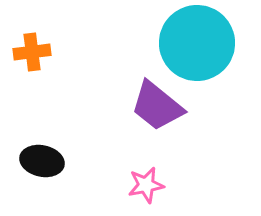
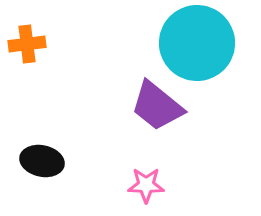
orange cross: moved 5 px left, 8 px up
pink star: rotated 12 degrees clockwise
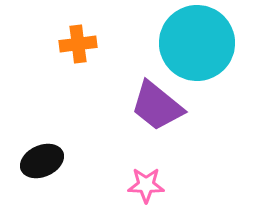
orange cross: moved 51 px right
black ellipse: rotated 36 degrees counterclockwise
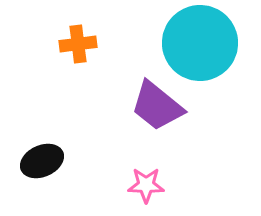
cyan circle: moved 3 px right
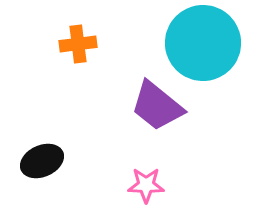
cyan circle: moved 3 px right
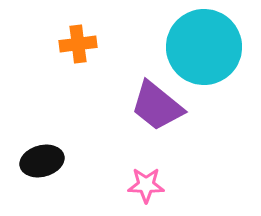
cyan circle: moved 1 px right, 4 px down
black ellipse: rotated 9 degrees clockwise
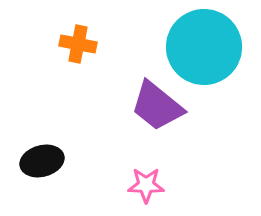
orange cross: rotated 18 degrees clockwise
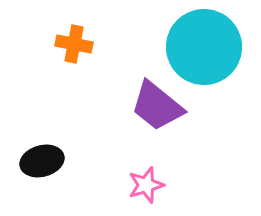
orange cross: moved 4 px left
pink star: rotated 18 degrees counterclockwise
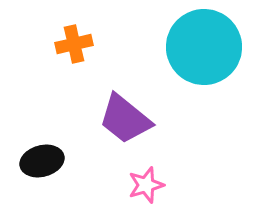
orange cross: rotated 24 degrees counterclockwise
purple trapezoid: moved 32 px left, 13 px down
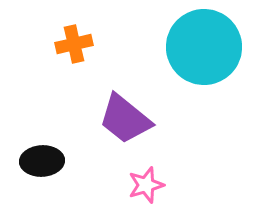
black ellipse: rotated 12 degrees clockwise
